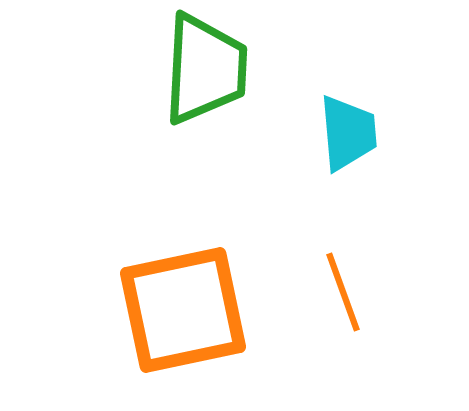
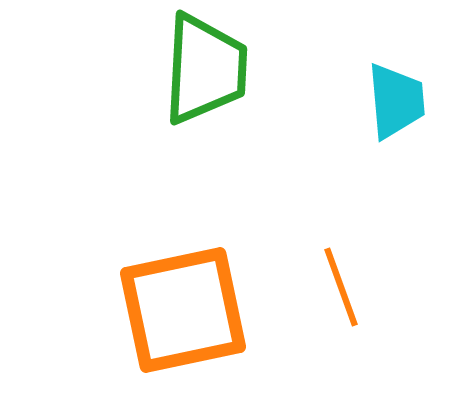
cyan trapezoid: moved 48 px right, 32 px up
orange line: moved 2 px left, 5 px up
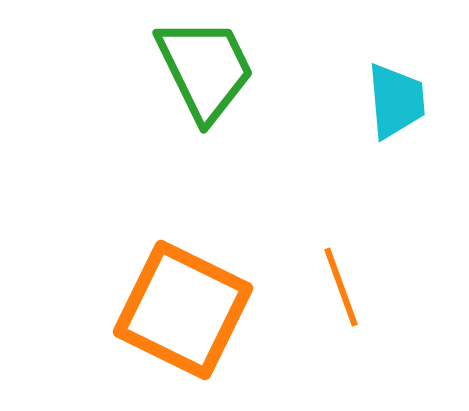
green trapezoid: rotated 29 degrees counterclockwise
orange square: rotated 38 degrees clockwise
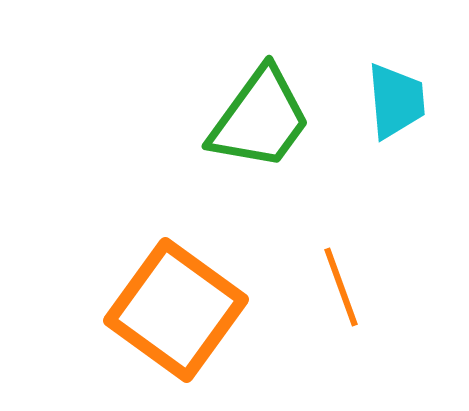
green trapezoid: moved 55 px right, 50 px down; rotated 62 degrees clockwise
orange square: moved 7 px left; rotated 10 degrees clockwise
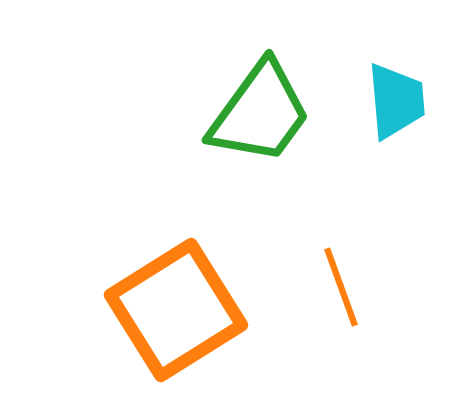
green trapezoid: moved 6 px up
orange square: rotated 22 degrees clockwise
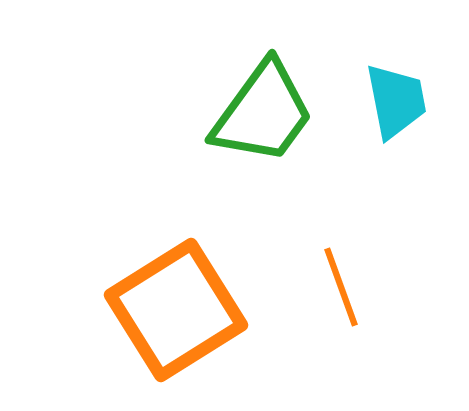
cyan trapezoid: rotated 6 degrees counterclockwise
green trapezoid: moved 3 px right
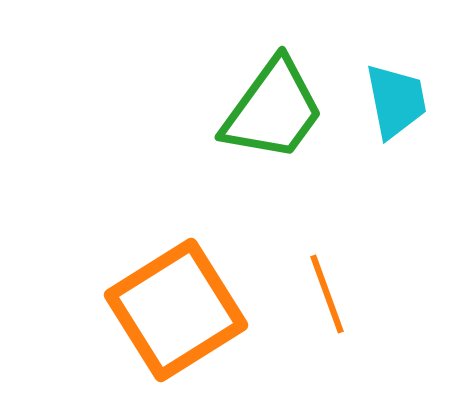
green trapezoid: moved 10 px right, 3 px up
orange line: moved 14 px left, 7 px down
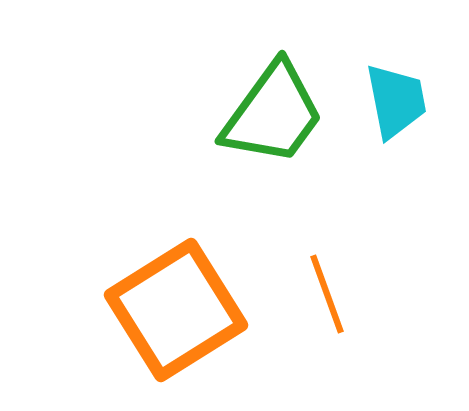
green trapezoid: moved 4 px down
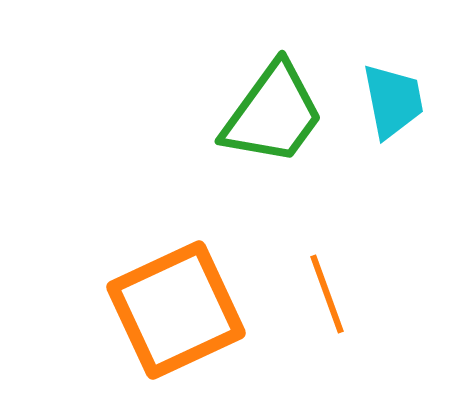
cyan trapezoid: moved 3 px left
orange square: rotated 7 degrees clockwise
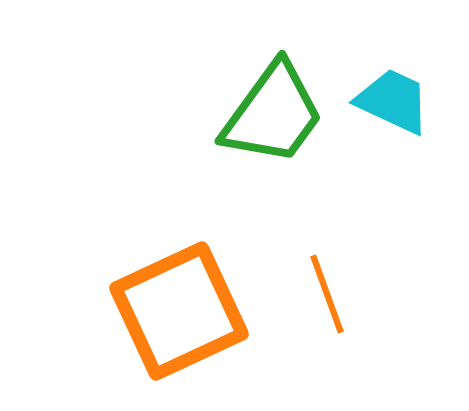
cyan trapezoid: rotated 54 degrees counterclockwise
orange square: moved 3 px right, 1 px down
